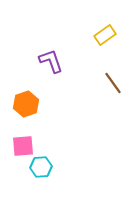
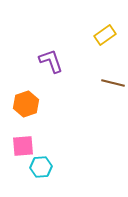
brown line: rotated 40 degrees counterclockwise
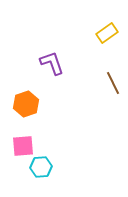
yellow rectangle: moved 2 px right, 2 px up
purple L-shape: moved 1 px right, 2 px down
brown line: rotated 50 degrees clockwise
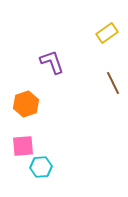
purple L-shape: moved 1 px up
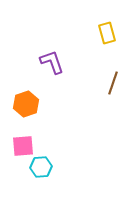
yellow rectangle: rotated 70 degrees counterclockwise
brown line: rotated 45 degrees clockwise
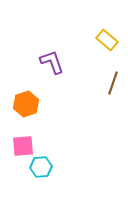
yellow rectangle: moved 7 px down; rotated 35 degrees counterclockwise
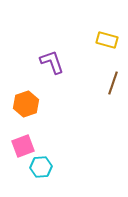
yellow rectangle: rotated 25 degrees counterclockwise
pink square: rotated 15 degrees counterclockwise
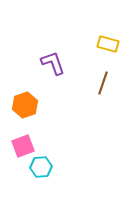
yellow rectangle: moved 1 px right, 4 px down
purple L-shape: moved 1 px right, 1 px down
brown line: moved 10 px left
orange hexagon: moved 1 px left, 1 px down
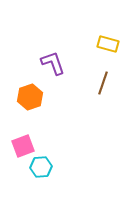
orange hexagon: moved 5 px right, 8 px up
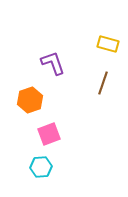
orange hexagon: moved 3 px down
pink square: moved 26 px right, 12 px up
